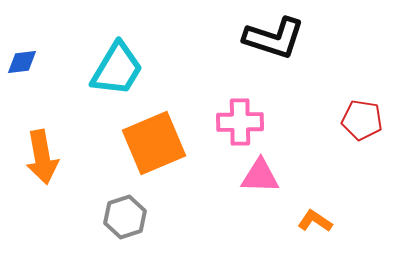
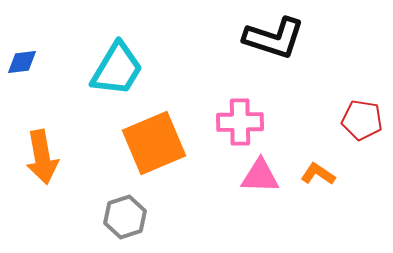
orange L-shape: moved 3 px right, 47 px up
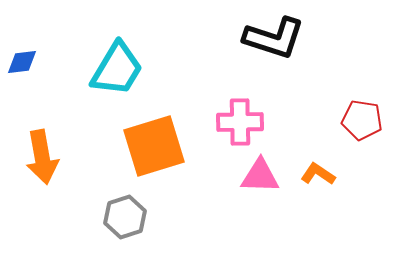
orange square: moved 3 px down; rotated 6 degrees clockwise
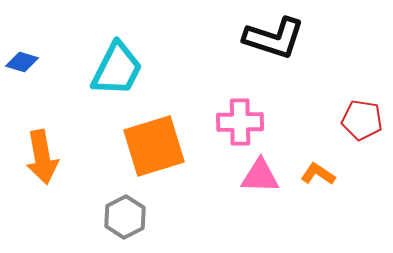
blue diamond: rotated 24 degrees clockwise
cyan trapezoid: rotated 4 degrees counterclockwise
gray hexagon: rotated 9 degrees counterclockwise
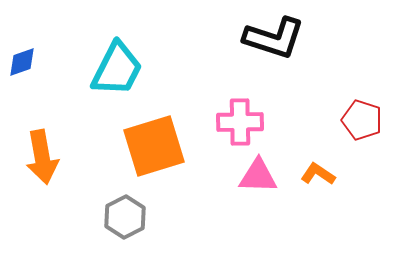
blue diamond: rotated 36 degrees counterclockwise
red pentagon: rotated 9 degrees clockwise
pink triangle: moved 2 px left
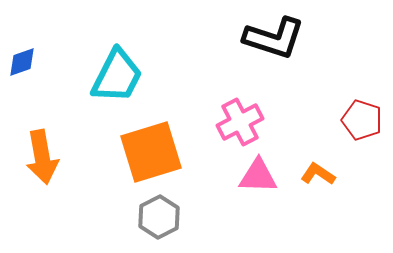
cyan trapezoid: moved 7 px down
pink cross: rotated 27 degrees counterclockwise
orange square: moved 3 px left, 6 px down
gray hexagon: moved 34 px right
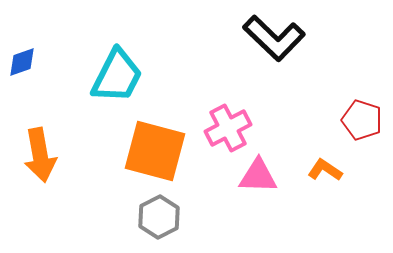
black L-shape: rotated 26 degrees clockwise
pink cross: moved 12 px left, 6 px down
orange square: moved 4 px right, 1 px up; rotated 32 degrees clockwise
orange arrow: moved 2 px left, 2 px up
orange L-shape: moved 7 px right, 4 px up
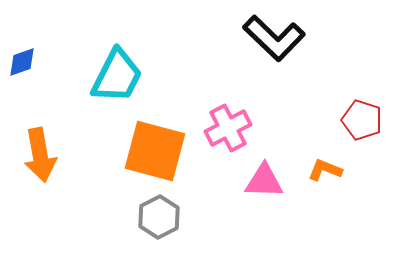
orange L-shape: rotated 12 degrees counterclockwise
pink triangle: moved 6 px right, 5 px down
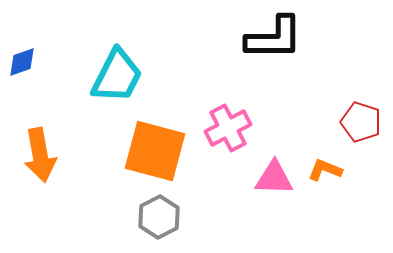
black L-shape: rotated 44 degrees counterclockwise
red pentagon: moved 1 px left, 2 px down
pink triangle: moved 10 px right, 3 px up
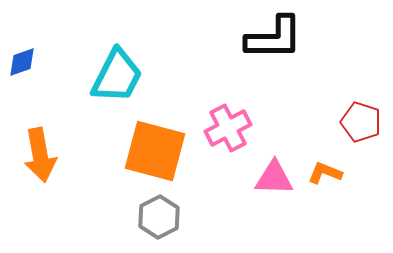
orange L-shape: moved 3 px down
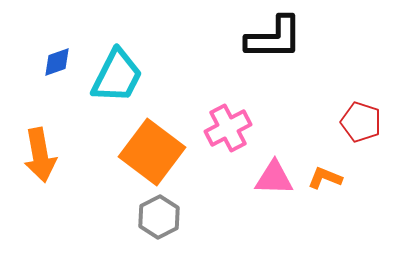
blue diamond: moved 35 px right
orange square: moved 3 px left, 1 px down; rotated 22 degrees clockwise
orange L-shape: moved 5 px down
